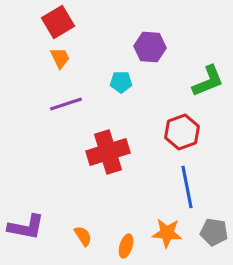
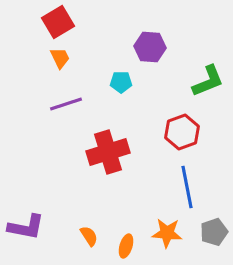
gray pentagon: rotated 28 degrees counterclockwise
orange semicircle: moved 6 px right
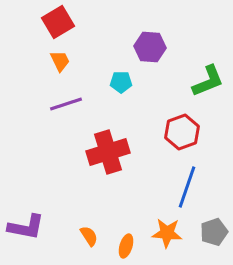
orange trapezoid: moved 3 px down
blue line: rotated 30 degrees clockwise
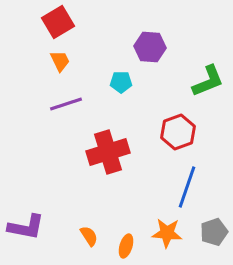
red hexagon: moved 4 px left
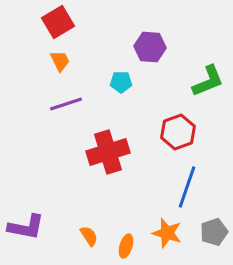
orange star: rotated 12 degrees clockwise
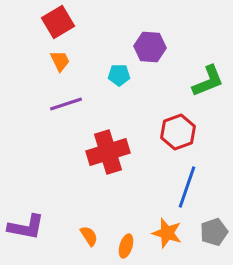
cyan pentagon: moved 2 px left, 7 px up
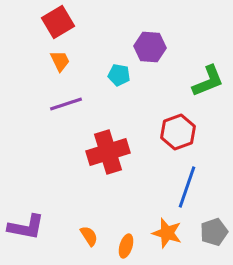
cyan pentagon: rotated 10 degrees clockwise
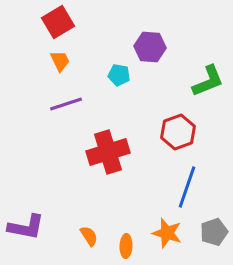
orange ellipse: rotated 15 degrees counterclockwise
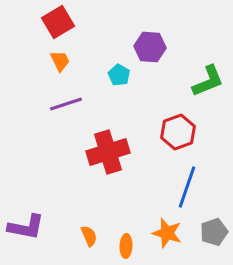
cyan pentagon: rotated 20 degrees clockwise
orange semicircle: rotated 10 degrees clockwise
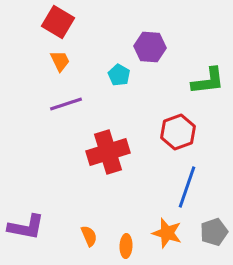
red square: rotated 28 degrees counterclockwise
green L-shape: rotated 15 degrees clockwise
